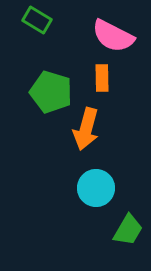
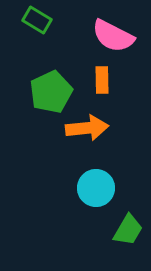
orange rectangle: moved 2 px down
green pentagon: rotated 30 degrees clockwise
orange arrow: moved 1 px right, 1 px up; rotated 111 degrees counterclockwise
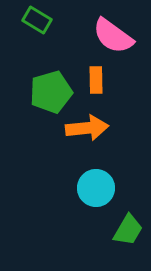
pink semicircle: rotated 9 degrees clockwise
orange rectangle: moved 6 px left
green pentagon: rotated 9 degrees clockwise
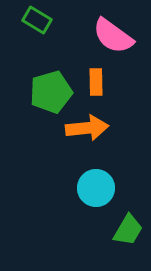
orange rectangle: moved 2 px down
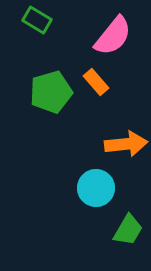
pink semicircle: rotated 87 degrees counterclockwise
orange rectangle: rotated 40 degrees counterclockwise
orange arrow: moved 39 px right, 16 px down
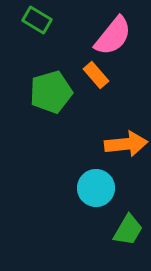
orange rectangle: moved 7 px up
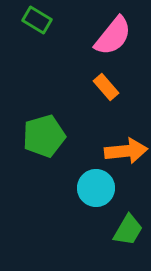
orange rectangle: moved 10 px right, 12 px down
green pentagon: moved 7 px left, 44 px down
orange arrow: moved 7 px down
